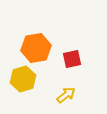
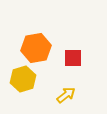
red square: moved 1 px right, 1 px up; rotated 12 degrees clockwise
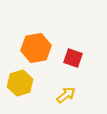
red square: rotated 18 degrees clockwise
yellow hexagon: moved 3 px left, 4 px down
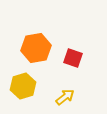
yellow hexagon: moved 3 px right, 3 px down
yellow arrow: moved 1 px left, 2 px down
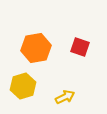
red square: moved 7 px right, 11 px up
yellow arrow: rotated 12 degrees clockwise
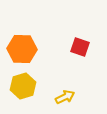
orange hexagon: moved 14 px left, 1 px down; rotated 12 degrees clockwise
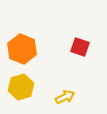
orange hexagon: rotated 20 degrees clockwise
yellow hexagon: moved 2 px left, 1 px down
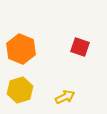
orange hexagon: moved 1 px left
yellow hexagon: moved 1 px left, 3 px down
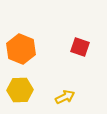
yellow hexagon: rotated 15 degrees clockwise
